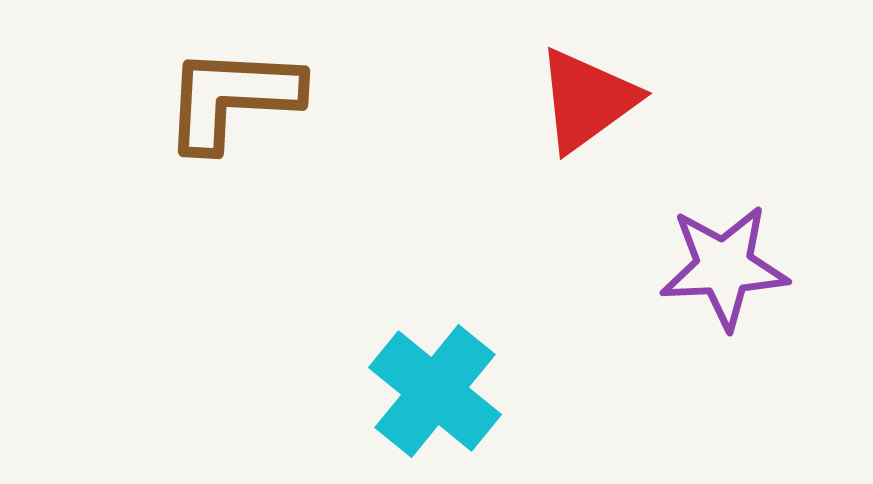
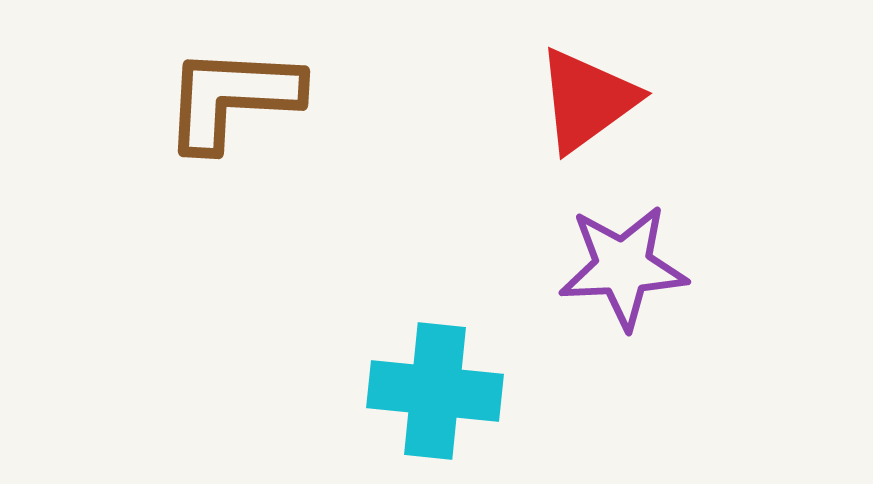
purple star: moved 101 px left
cyan cross: rotated 33 degrees counterclockwise
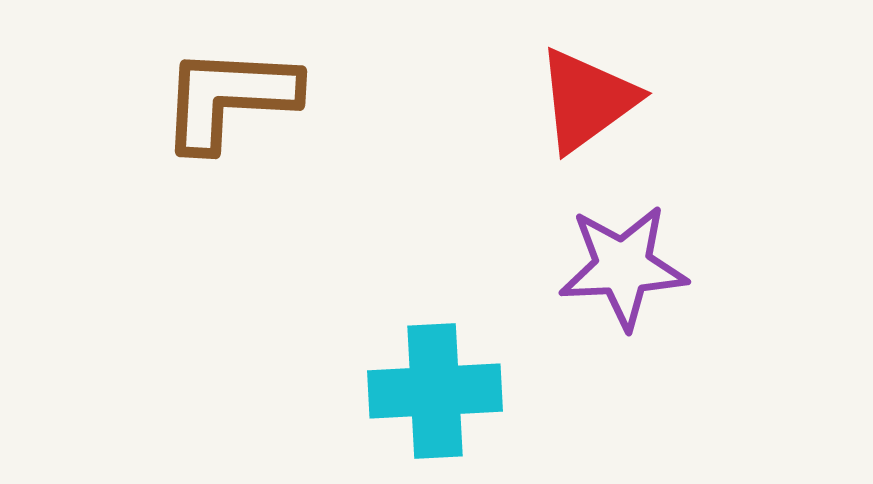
brown L-shape: moved 3 px left
cyan cross: rotated 9 degrees counterclockwise
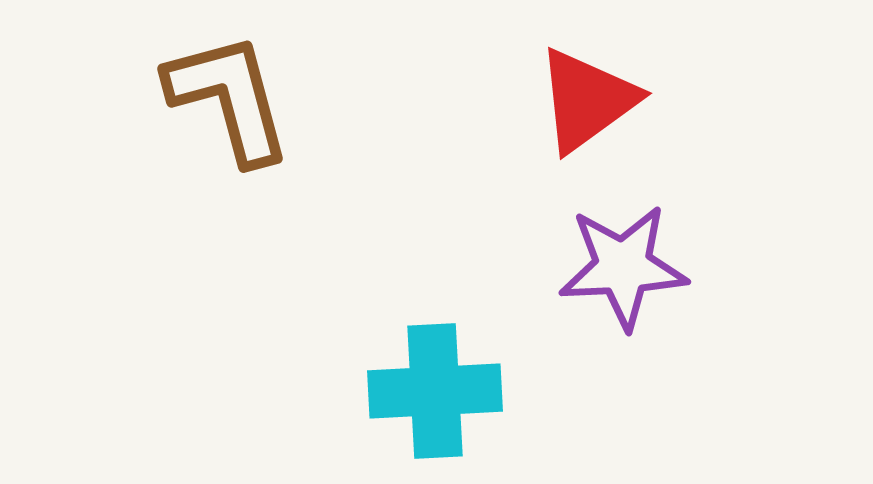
brown L-shape: rotated 72 degrees clockwise
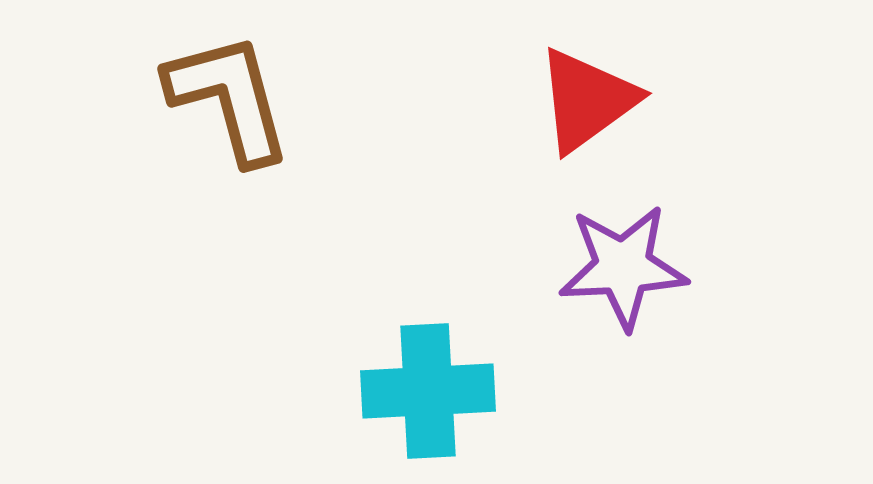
cyan cross: moved 7 px left
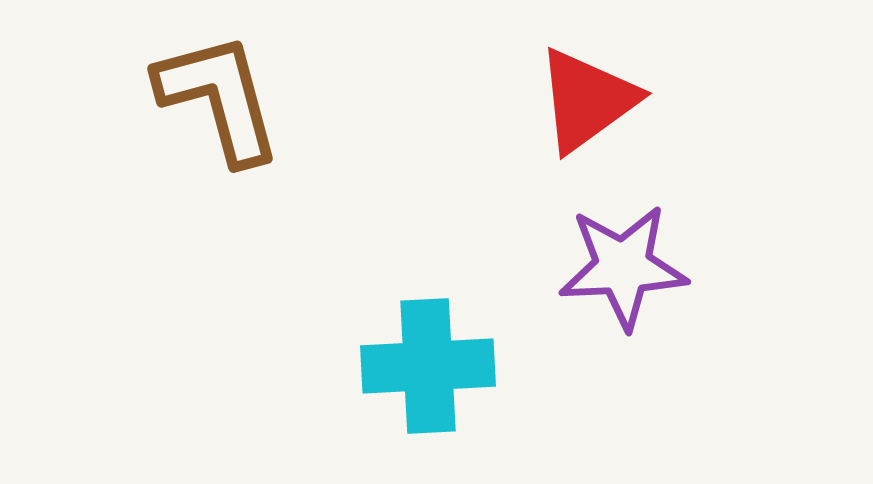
brown L-shape: moved 10 px left
cyan cross: moved 25 px up
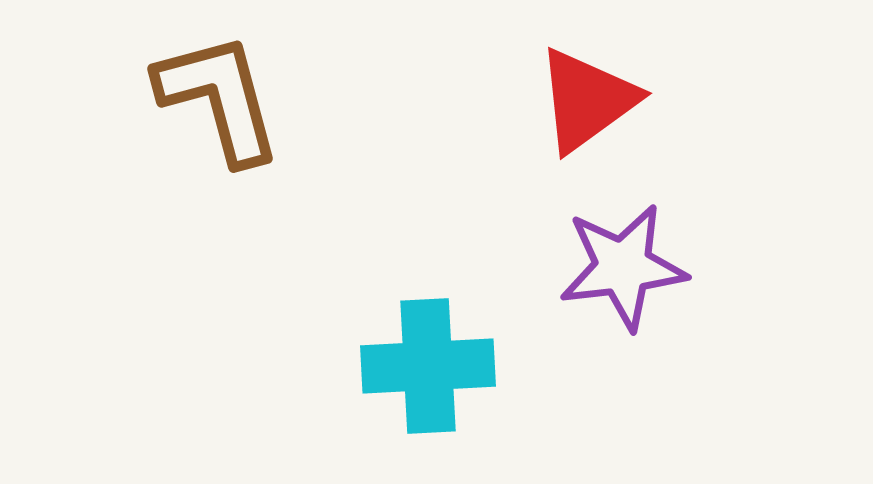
purple star: rotated 4 degrees counterclockwise
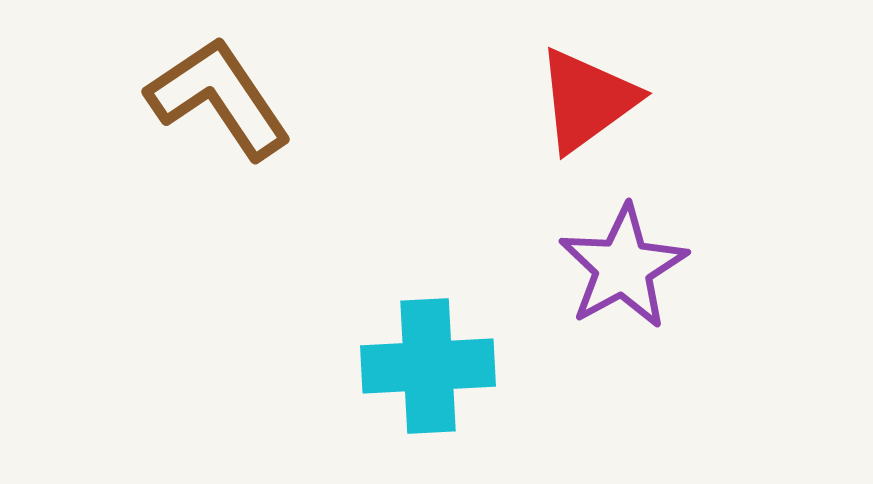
brown L-shape: rotated 19 degrees counterclockwise
purple star: rotated 22 degrees counterclockwise
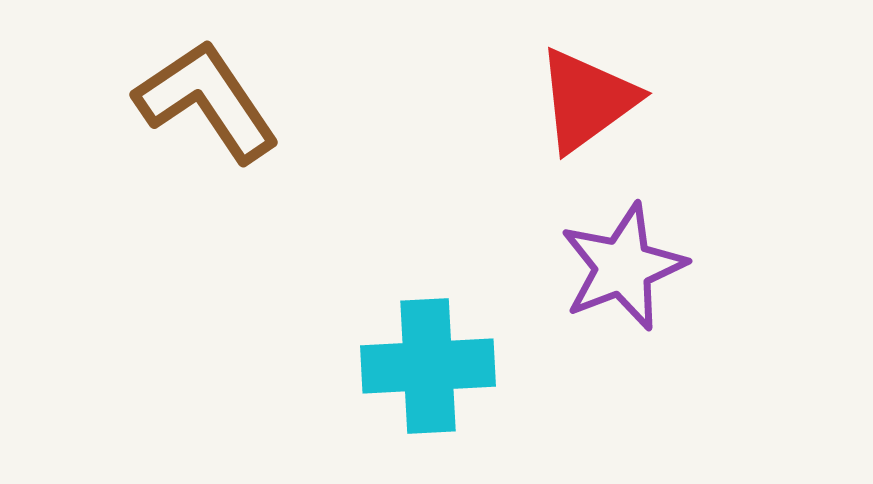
brown L-shape: moved 12 px left, 3 px down
purple star: rotated 8 degrees clockwise
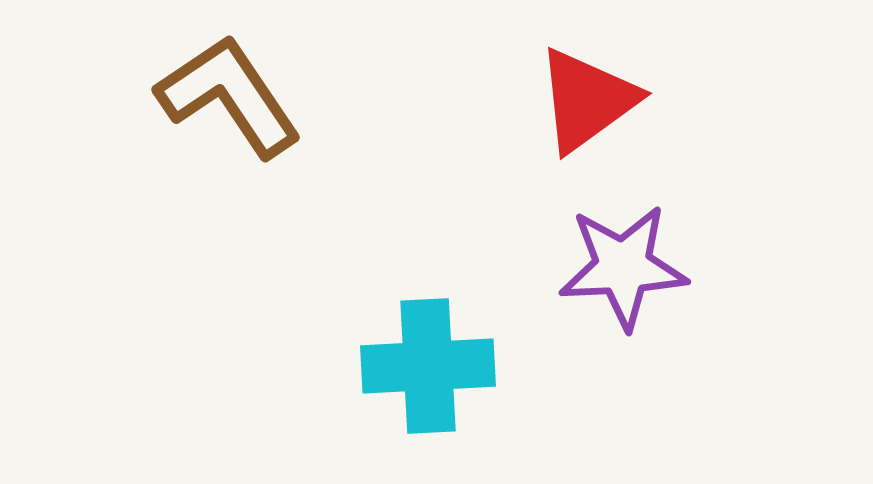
brown L-shape: moved 22 px right, 5 px up
purple star: rotated 18 degrees clockwise
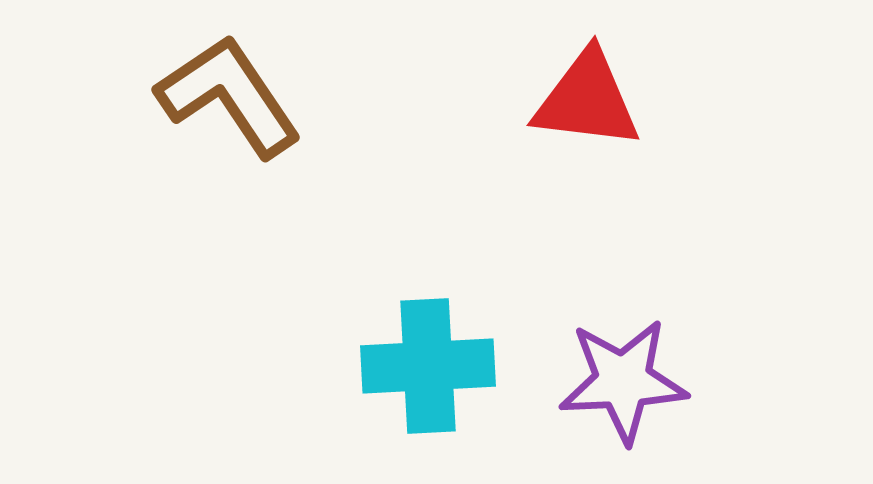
red triangle: rotated 43 degrees clockwise
purple star: moved 114 px down
